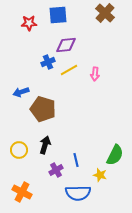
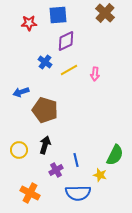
purple diamond: moved 4 px up; rotated 20 degrees counterclockwise
blue cross: moved 3 px left; rotated 32 degrees counterclockwise
brown pentagon: moved 2 px right, 1 px down
orange cross: moved 8 px right, 1 px down
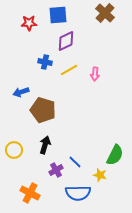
blue cross: rotated 24 degrees counterclockwise
brown pentagon: moved 2 px left
yellow circle: moved 5 px left
blue line: moved 1 px left, 2 px down; rotated 32 degrees counterclockwise
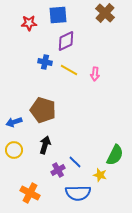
yellow line: rotated 60 degrees clockwise
blue arrow: moved 7 px left, 30 px down
purple cross: moved 2 px right
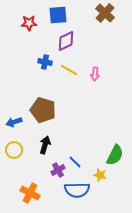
blue semicircle: moved 1 px left, 3 px up
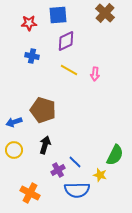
blue cross: moved 13 px left, 6 px up
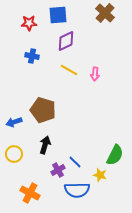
yellow circle: moved 4 px down
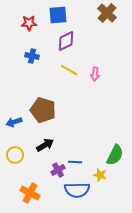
brown cross: moved 2 px right
black arrow: rotated 42 degrees clockwise
yellow circle: moved 1 px right, 1 px down
blue line: rotated 40 degrees counterclockwise
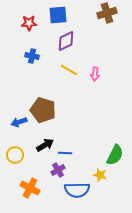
brown cross: rotated 30 degrees clockwise
blue arrow: moved 5 px right
blue line: moved 10 px left, 9 px up
orange cross: moved 5 px up
